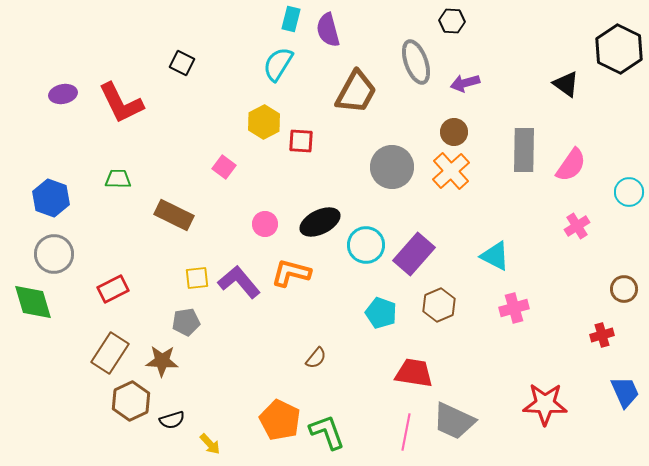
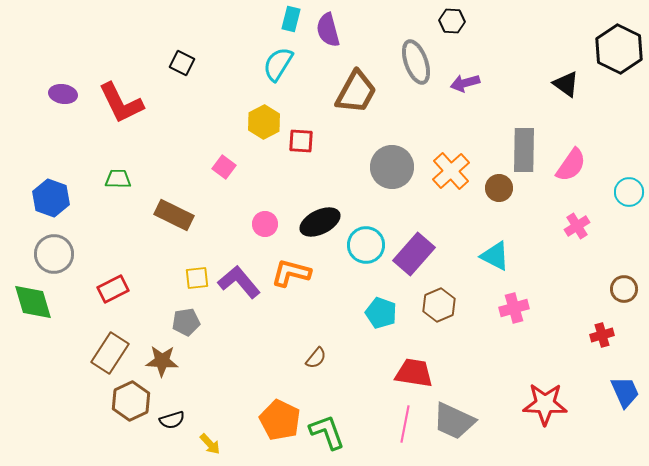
purple ellipse at (63, 94): rotated 20 degrees clockwise
brown circle at (454, 132): moved 45 px right, 56 px down
pink line at (406, 432): moved 1 px left, 8 px up
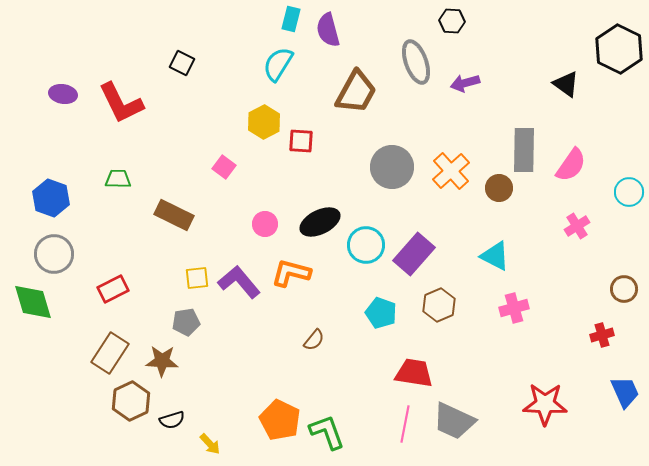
brown semicircle at (316, 358): moved 2 px left, 18 px up
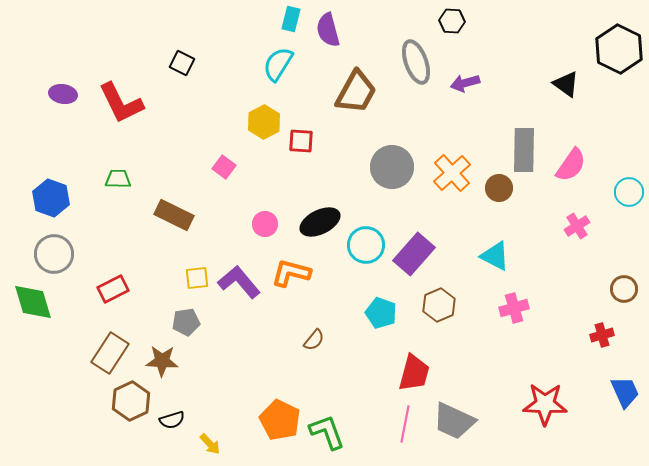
orange cross at (451, 171): moved 1 px right, 2 px down
red trapezoid at (414, 373): rotated 96 degrees clockwise
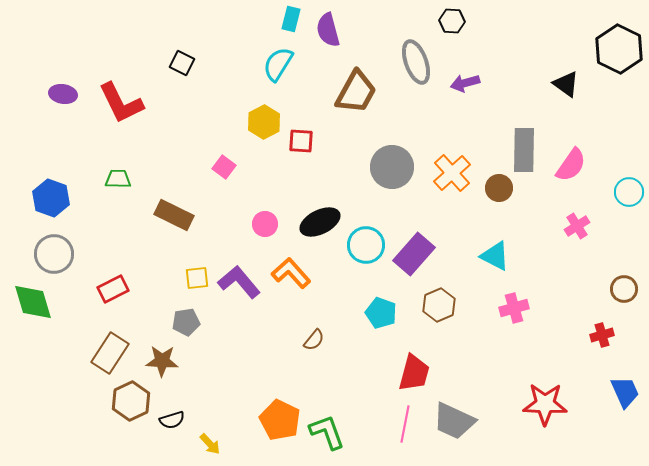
orange L-shape at (291, 273): rotated 33 degrees clockwise
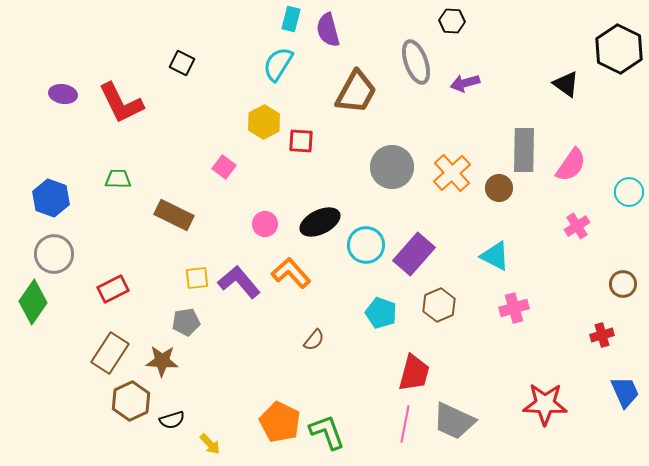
brown circle at (624, 289): moved 1 px left, 5 px up
green diamond at (33, 302): rotated 51 degrees clockwise
orange pentagon at (280, 420): moved 2 px down
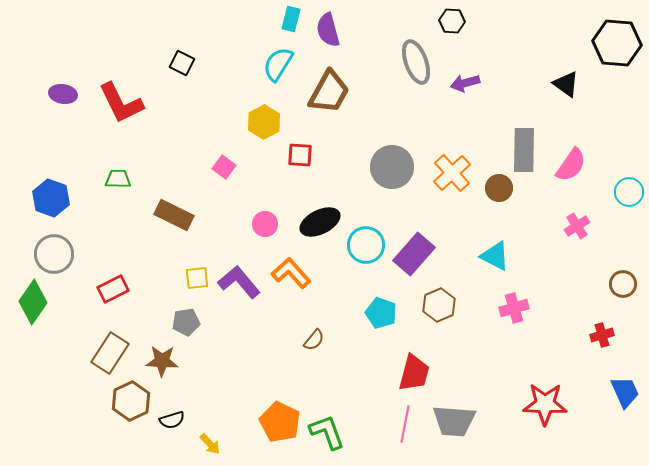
black hexagon at (619, 49): moved 2 px left, 6 px up; rotated 21 degrees counterclockwise
brown trapezoid at (356, 92): moved 27 px left
red square at (301, 141): moved 1 px left, 14 px down
gray trapezoid at (454, 421): rotated 21 degrees counterclockwise
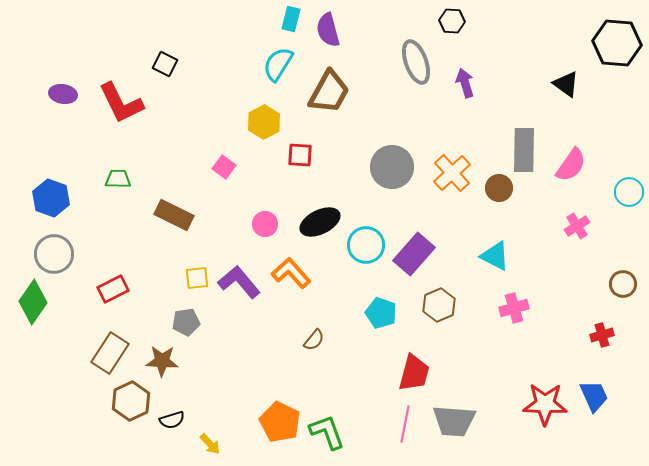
black square at (182, 63): moved 17 px left, 1 px down
purple arrow at (465, 83): rotated 88 degrees clockwise
blue trapezoid at (625, 392): moved 31 px left, 4 px down
